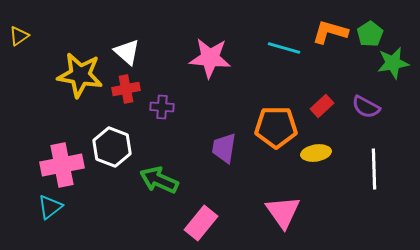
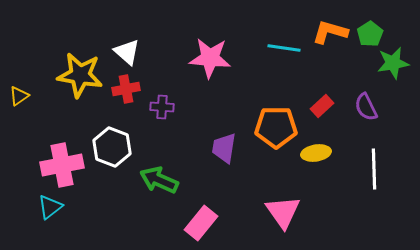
yellow triangle: moved 60 px down
cyan line: rotated 8 degrees counterclockwise
purple semicircle: rotated 36 degrees clockwise
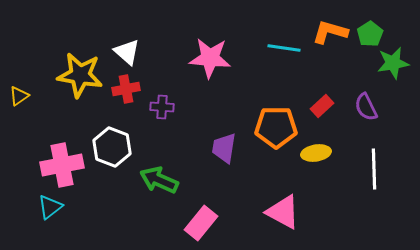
pink triangle: rotated 27 degrees counterclockwise
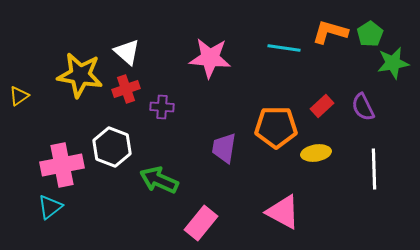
red cross: rotated 8 degrees counterclockwise
purple semicircle: moved 3 px left
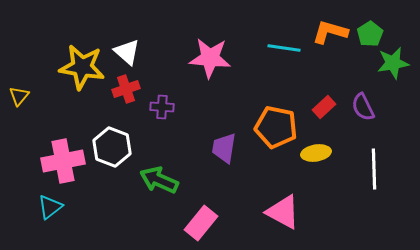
yellow star: moved 2 px right, 8 px up
yellow triangle: rotated 15 degrees counterclockwise
red rectangle: moved 2 px right, 1 px down
orange pentagon: rotated 12 degrees clockwise
pink cross: moved 1 px right, 4 px up
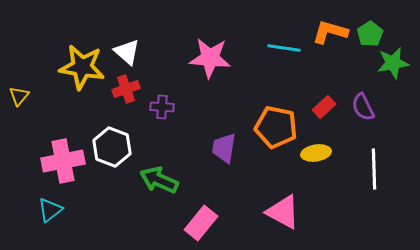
cyan triangle: moved 3 px down
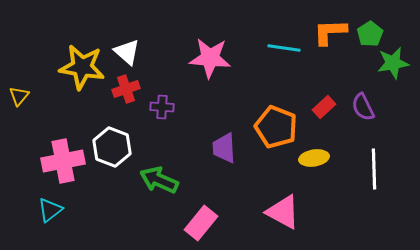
orange L-shape: rotated 18 degrees counterclockwise
orange pentagon: rotated 9 degrees clockwise
purple trapezoid: rotated 12 degrees counterclockwise
yellow ellipse: moved 2 px left, 5 px down
